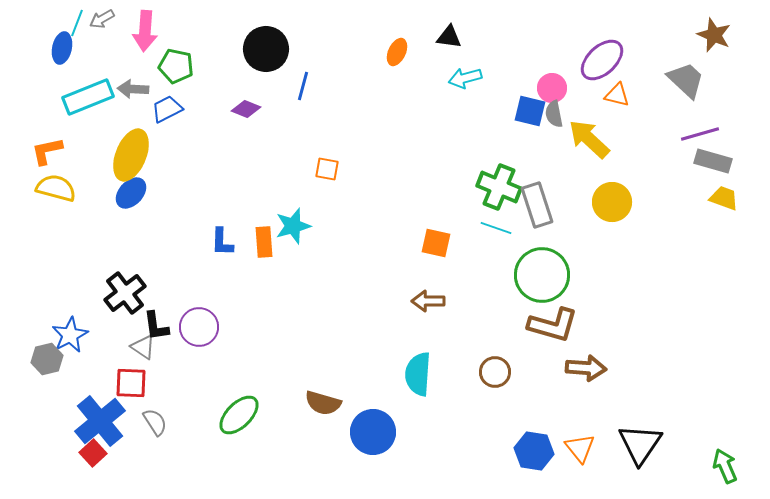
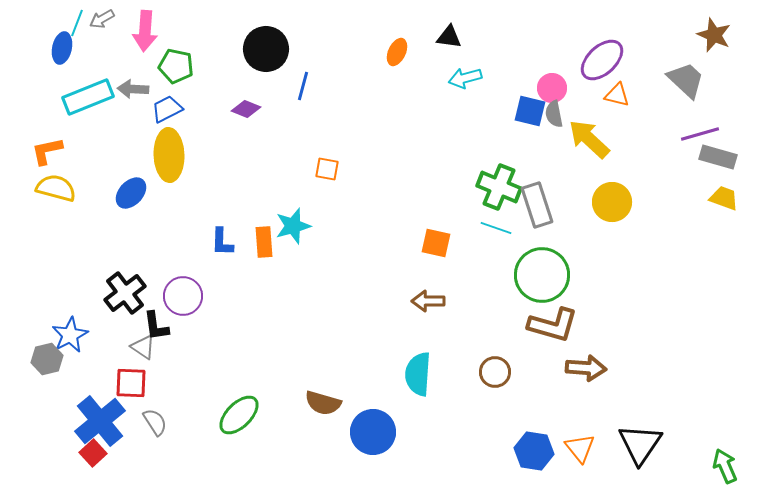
yellow ellipse at (131, 155): moved 38 px right; rotated 24 degrees counterclockwise
gray rectangle at (713, 161): moved 5 px right, 4 px up
purple circle at (199, 327): moved 16 px left, 31 px up
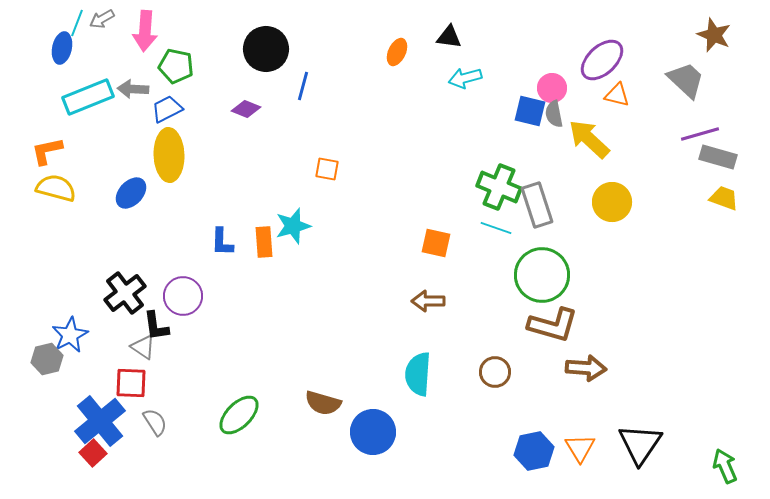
orange triangle at (580, 448): rotated 8 degrees clockwise
blue hexagon at (534, 451): rotated 21 degrees counterclockwise
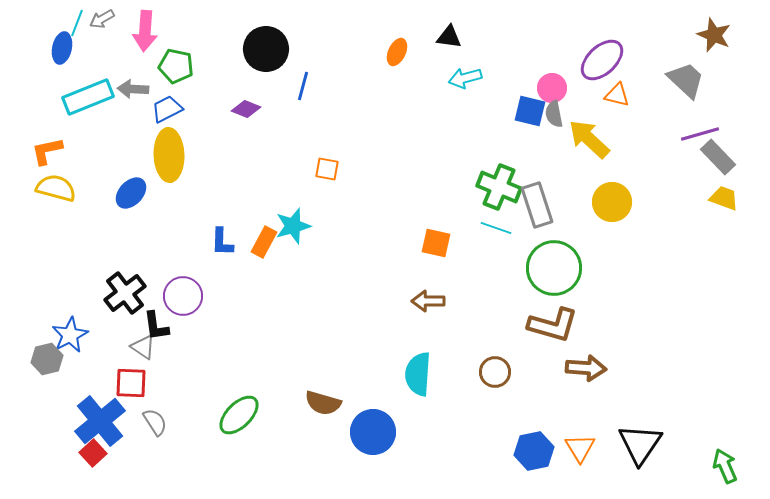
gray rectangle at (718, 157): rotated 30 degrees clockwise
orange rectangle at (264, 242): rotated 32 degrees clockwise
green circle at (542, 275): moved 12 px right, 7 px up
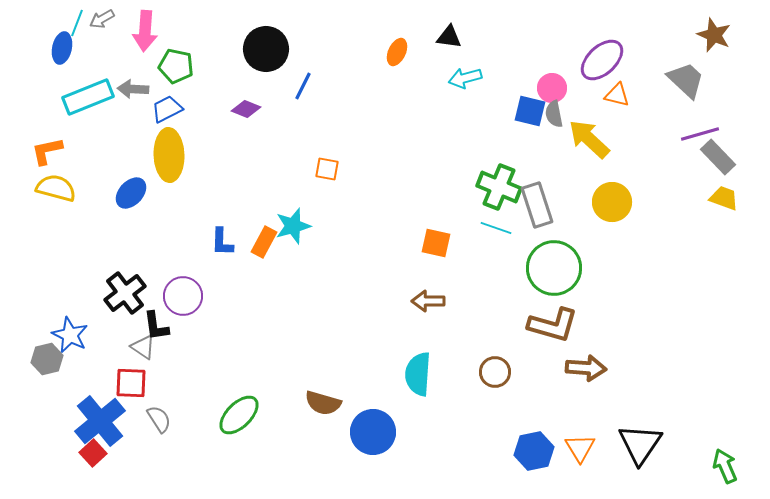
blue line at (303, 86): rotated 12 degrees clockwise
blue star at (70, 335): rotated 18 degrees counterclockwise
gray semicircle at (155, 422): moved 4 px right, 3 px up
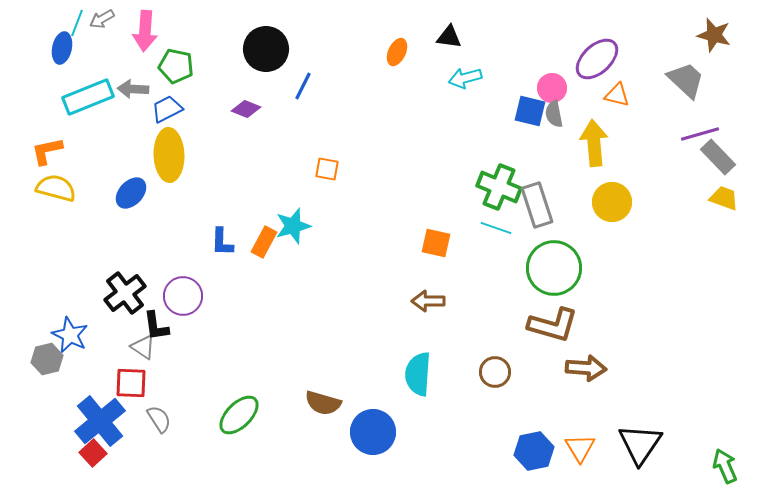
brown star at (714, 35): rotated 8 degrees counterclockwise
purple ellipse at (602, 60): moved 5 px left, 1 px up
yellow arrow at (589, 139): moved 5 px right, 4 px down; rotated 42 degrees clockwise
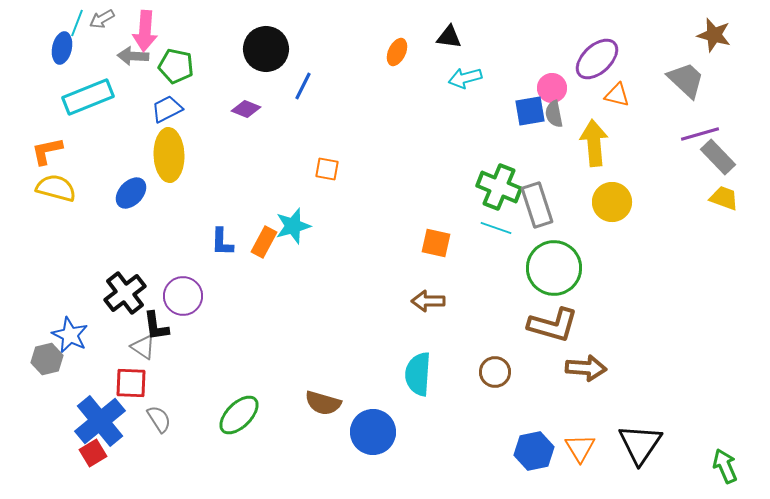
gray arrow at (133, 89): moved 33 px up
blue square at (530, 111): rotated 24 degrees counterclockwise
red square at (93, 453): rotated 12 degrees clockwise
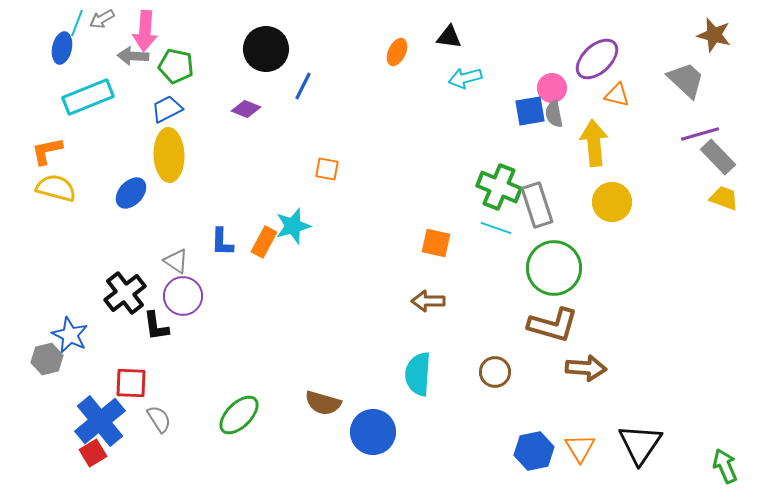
gray triangle at (143, 347): moved 33 px right, 86 px up
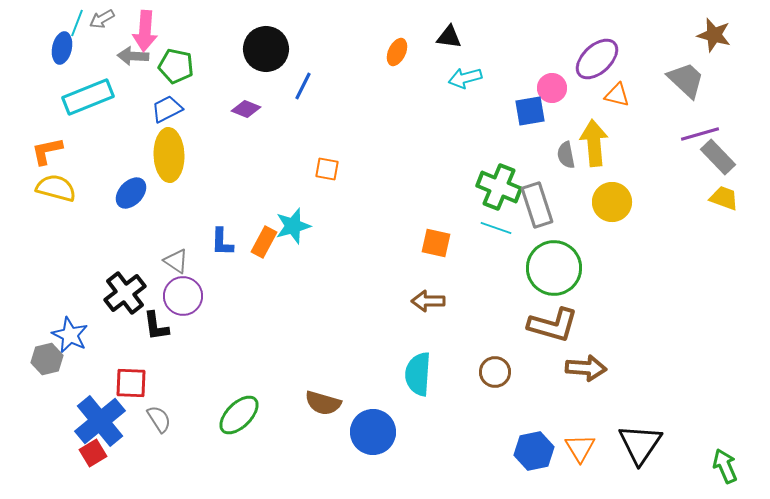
gray semicircle at (554, 114): moved 12 px right, 41 px down
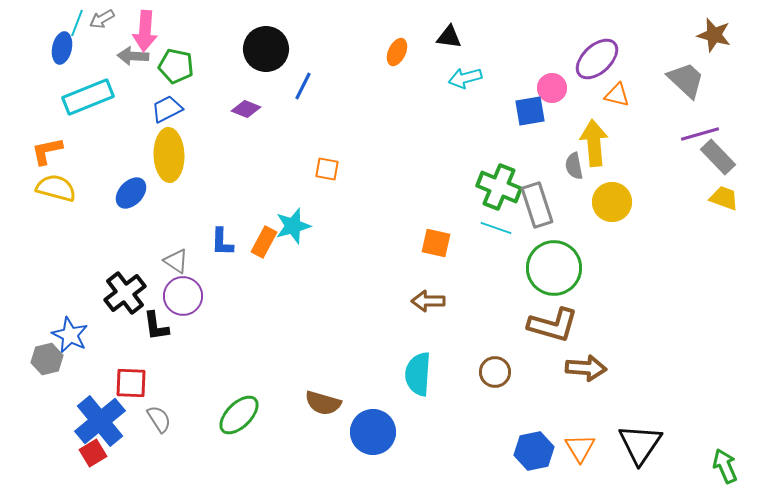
gray semicircle at (566, 155): moved 8 px right, 11 px down
